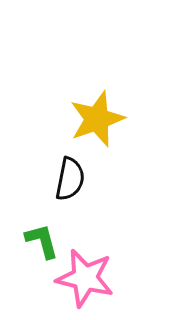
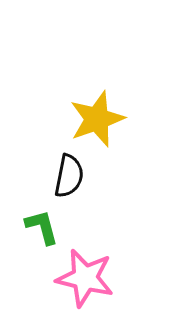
black semicircle: moved 1 px left, 3 px up
green L-shape: moved 14 px up
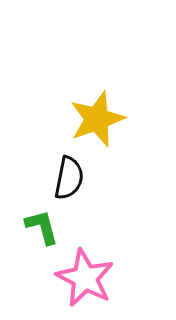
black semicircle: moved 2 px down
pink star: rotated 14 degrees clockwise
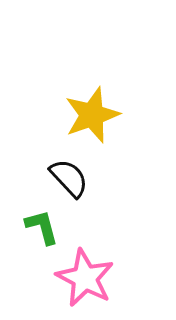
yellow star: moved 5 px left, 4 px up
black semicircle: rotated 54 degrees counterclockwise
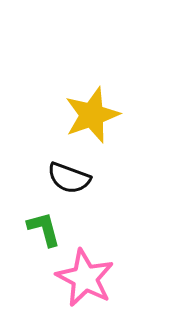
black semicircle: rotated 153 degrees clockwise
green L-shape: moved 2 px right, 2 px down
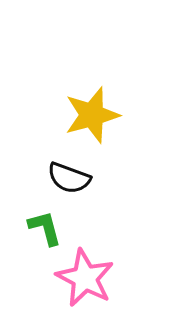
yellow star: rotated 4 degrees clockwise
green L-shape: moved 1 px right, 1 px up
